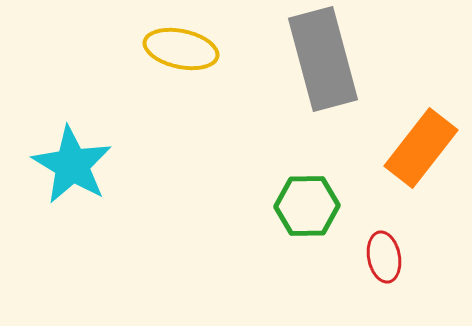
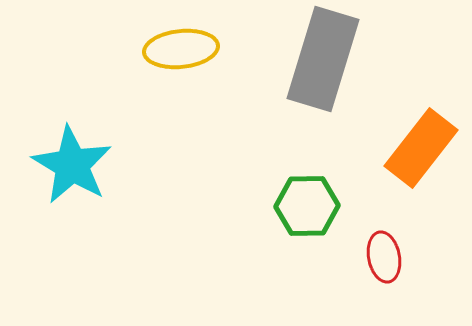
yellow ellipse: rotated 18 degrees counterclockwise
gray rectangle: rotated 32 degrees clockwise
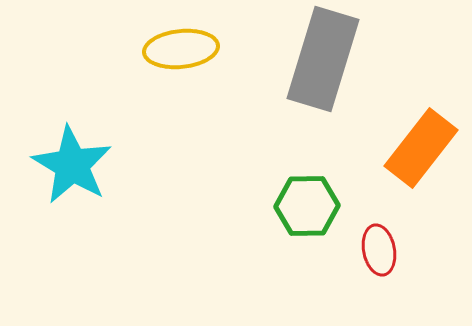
red ellipse: moved 5 px left, 7 px up
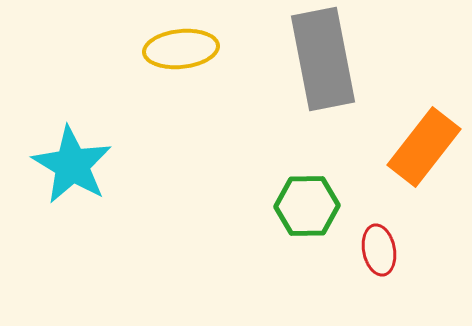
gray rectangle: rotated 28 degrees counterclockwise
orange rectangle: moved 3 px right, 1 px up
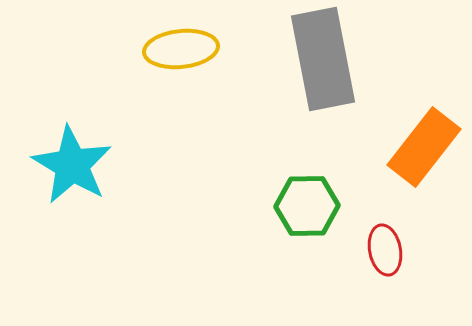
red ellipse: moved 6 px right
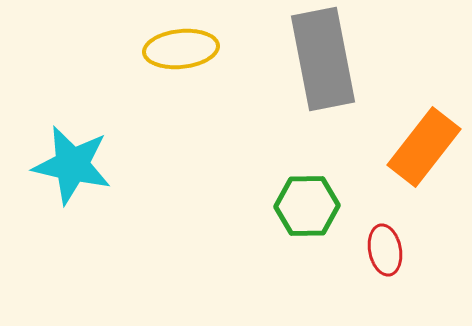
cyan star: rotated 18 degrees counterclockwise
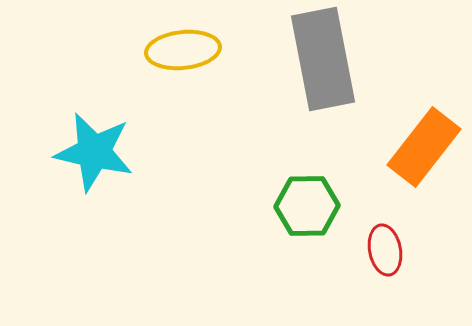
yellow ellipse: moved 2 px right, 1 px down
cyan star: moved 22 px right, 13 px up
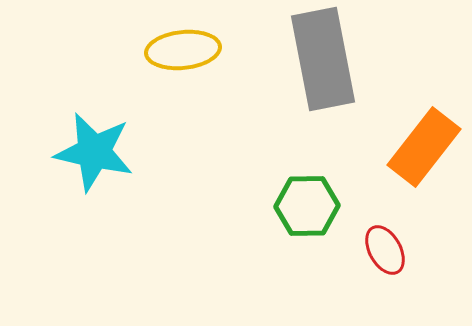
red ellipse: rotated 18 degrees counterclockwise
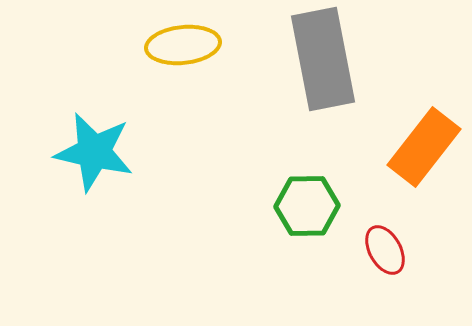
yellow ellipse: moved 5 px up
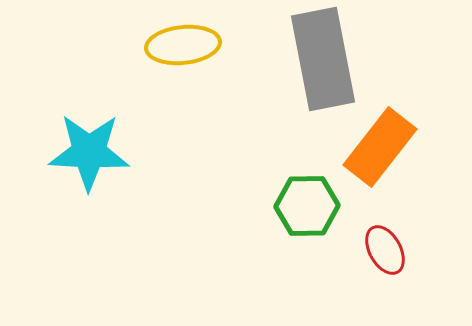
orange rectangle: moved 44 px left
cyan star: moved 5 px left; rotated 10 degrees counterclockwise
